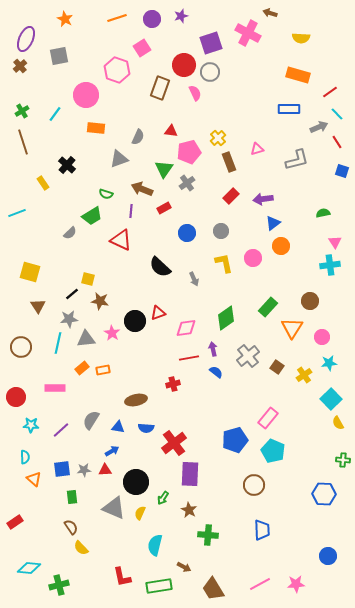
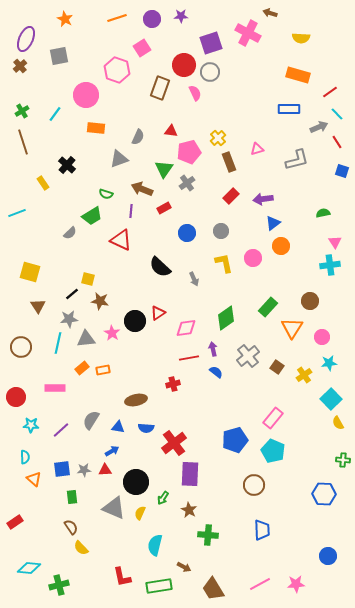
purple star at (181, 16): rotated 16 degrees clockwise
red triangle at (158, 313): rotated 14 degrees counterclockwise
pink rectangle at (268, 418): moved 5 px right
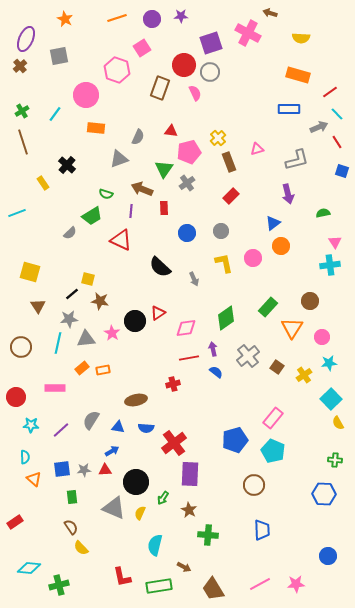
purple arrow at (263, 199): moved 25 px right, 5 px up; rotated 96 degrees counterclockwise
red rectangle at (164, 208): rotated 64 degrees counterclockwise
green cross at (343, 460): moved 8 px left
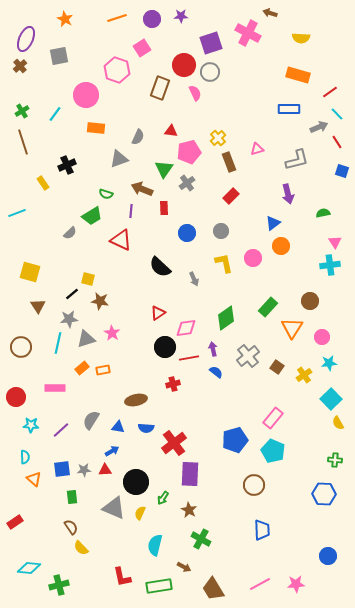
black cross at (67, 165): rotated 24 degrees clockwise
black circle at (135, 321): moved 30 px right, 26 px down
gray triangle at (86, 339): rotated 12 degrees counterclockwise
green cross at (208, 535): moved 7 px left, 4 px down; rotated 24 degrees clockwise
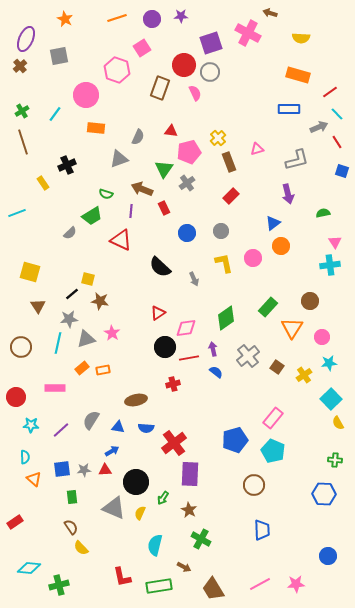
red rectangle at (164, 208): rotated 24 degrees counterclockwise
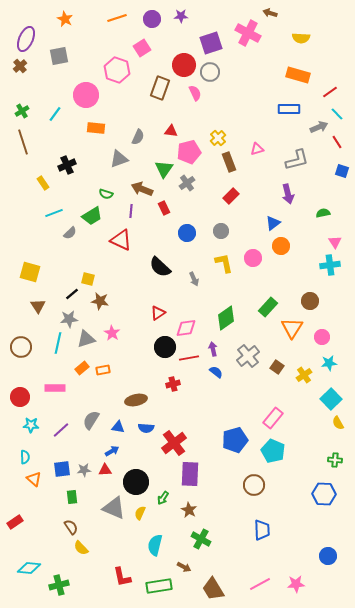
cyan line at (17, 213): moved 37 px right
red circle at (16, 397): moved 4 px right
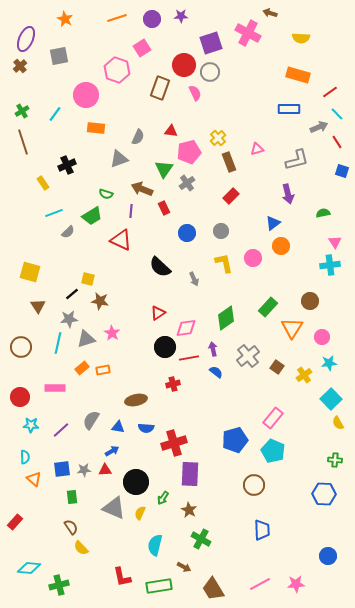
gray semicircle at (70, 233): moved 2 px left, 1 px up
red cross at (174, 443): rotated 20 degrees clockwise
red rectangle at (15, 522): rotated 14 degrees counterclockwise
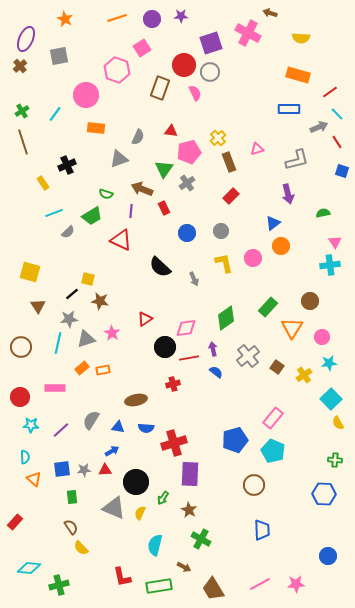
red triangle at (158, 313): moved 13 px left, 6 px down
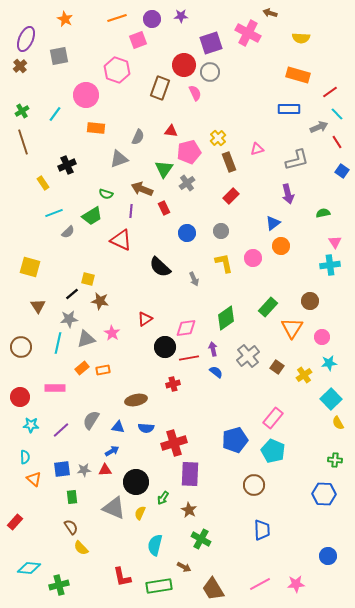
pink square at (142, 48): moved 4 px left, 8 px up; rotated 12 degrees clockwise
blue square at (342, 171): rotated 16 degrees clockwise
yellow square at (30, 272): moved 5 px up
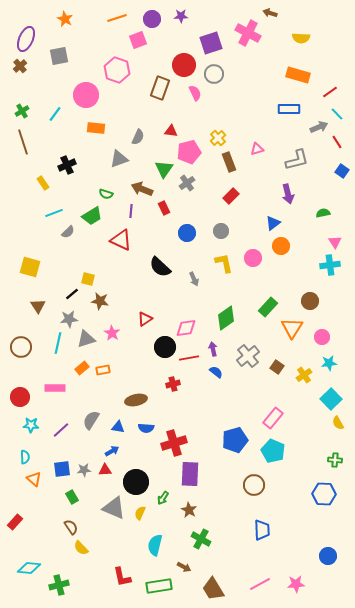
gray circle at (210, 72): moved 4 px right, 2 px down
green rectangle at (72, 497): rotated 24 degrees counterclockwise
